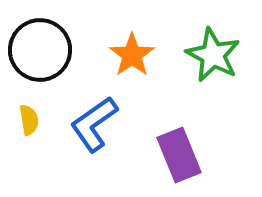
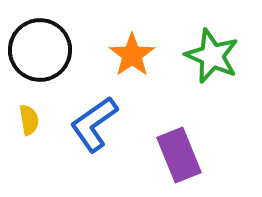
green star: moved 1 px left, 1 px down; rotated 4 degrees counterclockwise
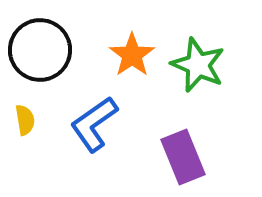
green star: moved 14 px left, 9 px down
yellow semicircle: moved 4 px left
purple rectangle: moved 4 px right, 2 px down
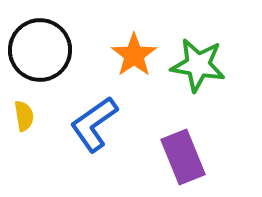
orange star: moved 2 px right
green star: rotated 14 degrees counterclockwise
yellow semicircle: moved 1 px left, 4 px up
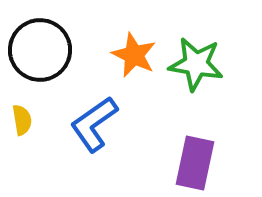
orange star: rotated 12 degrees counterclockwise
green star: moved 2 px left, 1 px up
yellow semicircle: moved 2 px left, 4 px down
purple rectangle: moved 12 px right, 6 px down; rotated 34 degrees clockwise
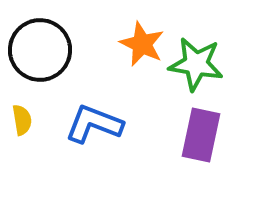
orange star: moved 8 px right, 11 px up
blue L-shape: rotated 56 degrees clockwise
purple rectangle: moved 6 px right, 28 px up
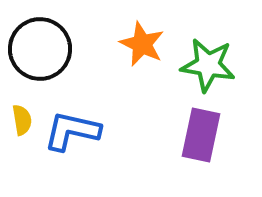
black circle: moved 1 px up
green star: moved 12 px right, 1 px down
blue L-shape: moved 22 px left, 7 px down; rotated 8 degrees counterclockwise
